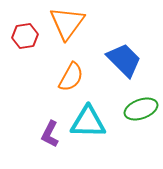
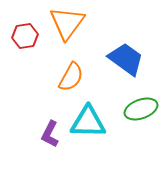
blue trapezoid: moved 2 px right, 1 px up; rotated 9 degrees counterclockwise
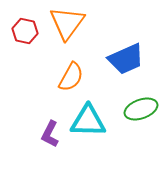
red hexagon: moved 5 px up; rotated 20 degrees clockwise
blue trapezoid: rotated 120 degrees clockwise
cyan triangle: moved 1 px up
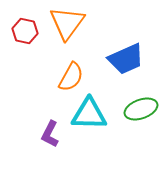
cyan triangle: moved 1 px right, 7 px up
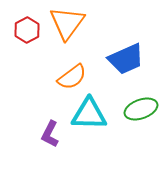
red hexagon: moved 2 px right, 1 px up; rotated 20 degrees clockwise
orange semicircle: moved 1 px right; rotated 24 degrees clockwise
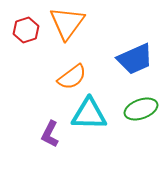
red hexagon: moved 1 px left; rotated 10 degrees clockwise
blue trapezoid: moved 9 px right
